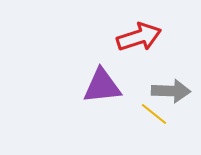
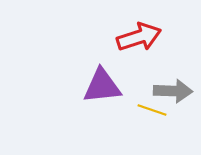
gray arrow: moved 2 px right
yellow line: moved 2 px left, 4 px up; rotated 20 degrees counterclockwise
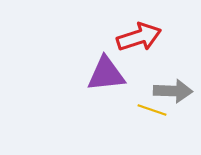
purple triangle: moved 4 px right, 12 px up
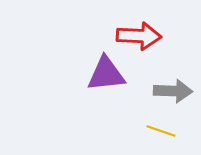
red arrow: moved 1 px up; rotated 21 degrees clockwise
yellow line: moved 9 px right, 21 px down
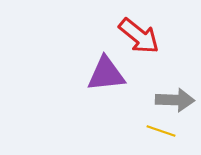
red arrow: rotated 36 degrees clockwise
gray arrow: moved 2 px right, 9 px down
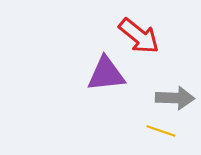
gray arrow: moved 2 px up
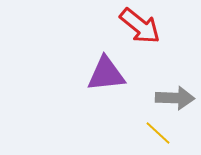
red arrow: moved 1 px right, 10 px up
yellow line: moved 3 px left, 2 px down; rotated 24 degrees clockwise
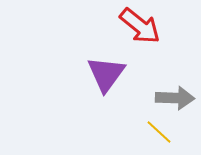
purple triangle: rotated 48 degrees counterclockwise
yellow line: moved 1 px right, 1 px up
